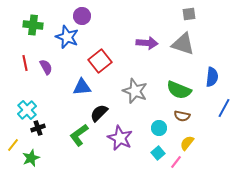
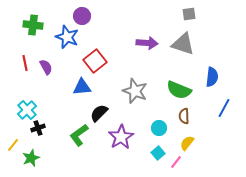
red square: moved 5 px left
brown semicircle: moved 2 px right; rotated 77 degrees clockwise
purple star: moved 1 px right, 1 px up; rotated 15 degrees clockwise
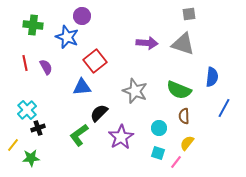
cyan square: rotated 32 degrees counterclockwise
green star: rotated 18 degrees clockwise
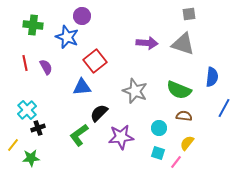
brown semicircle: rotated 98 degrees clockwise
purple star: rotated 25 degrees clockwise
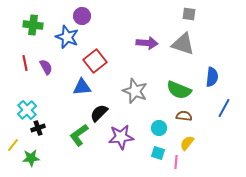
gray square: rotated 16 degrees clockwise
pink line: rotated 32 degrees counterclockwise
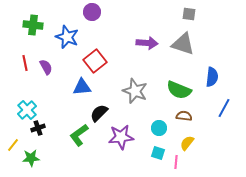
purple circle: moved 10 px right, 4 px up
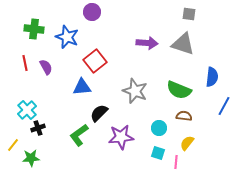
green cross: moved 1 px right, 4 px down
blue line: moved 2 px up
